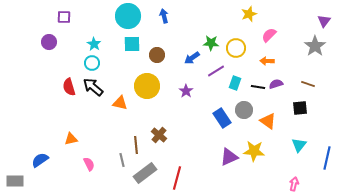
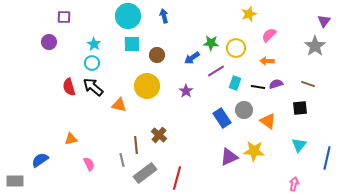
orange triangle at (120, 103): moved 1 px left, 2 px down
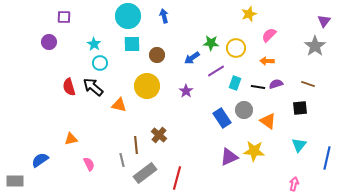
cyan circle at (92, 63): moved 8 px right
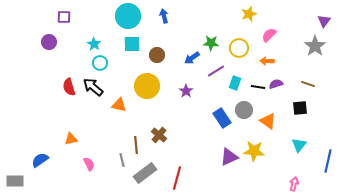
yellow circle at (236, 48): moved 3 px right
blue line at (327, 158): moved 1 px right, 3 px down
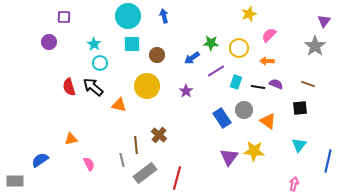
cyan rectangle at (235, 83): moved 1 px right, 1 px up
purple semicircle at (276, 84): rotated 40 degrees clockwise
purple triangle at (229, 157): rotated 30 degrees counterclockwise
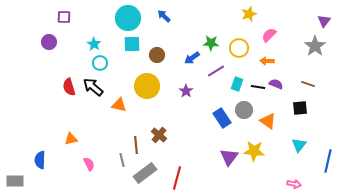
cyan circle at (128, 16): moved 2 px down
blue arrow at (164, 16): rotated 32 degrees counterclockwise
cyan rectangle at (236, 82): moved 1 px right, 2 px down
blue semicircle at (40, 160): rotated 54 degrees counterclockwise
pink arrow at (294, 184): rotated 88 degrees clockwise
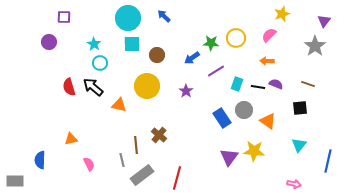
yellow star at (249, 14): moved 33 px right
yellow circle at (239, 48): moved 3 px left, 10 px up
gray rectangle at (145, 173): moved 3 px left, 2 px down
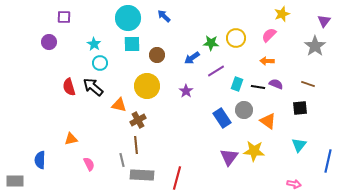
brown cross at (159, 135): moved 21 px left, 15 px up; rotated 21 degrees clockwise
gray rectangle at (142, 175): rotated 40 degrees clockwise
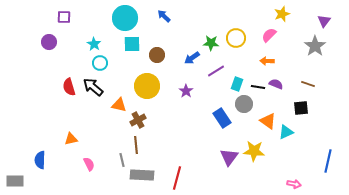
cyan circle at (128, 18): moved 3 px left
black square at (300, 108): moved 1 px right
gray circle at (244, 110): moved 6 px up
cyan triangle at (299, 145): moved 13 px left, 13 px up; rotated 28 degrees clockwise
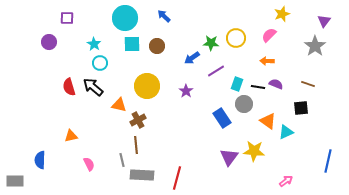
purple square at (64, 17): moved 3 px right, 1 px down
brown circle at (157, 55): moved 9 px up
orange triangle at (71, 139): moved 3 px up
pink arrow at (294, 184): moved 8 px left, 3 px up; rotated 48 degrees counterclockwise
